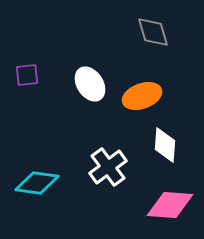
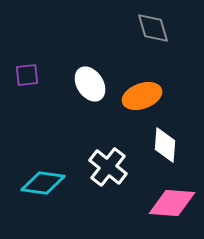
gray diamond: moved 4 px up
white cross: rotated 15 degrees counterclockwise
cyan diamond: moved 6 px right
pink diamond: moved 2 px right, 2 px up
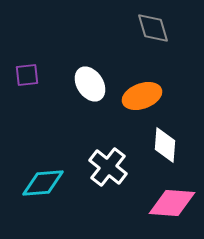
cyan diamond: rotated 12 degrees counterclockwise
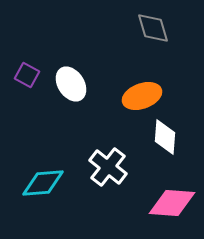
purple square: rotated 35 degrees clockwise
white ellipse: moved 19 px left
white diamond: moved 8 px up
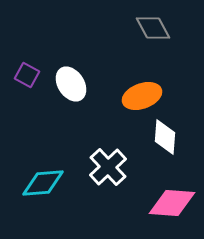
gray diamond: rotated 12 degrees counterclockwise
white cross: rotated 9 degrees clockwise
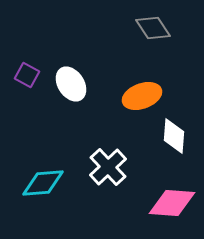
gray diamond: rotated 6 degrees counterclockwise
white diamond: moved 9 px right, 1 px up
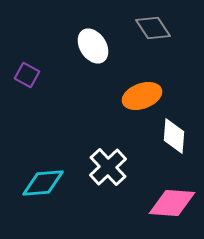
white ellipse: moved 22 px right, 38 px up
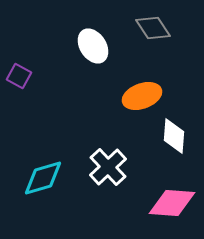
purple square: moved 8 px left, 1 px down
cyan diamond: moved 5 px up; rotated 12 degrees counterclockwise
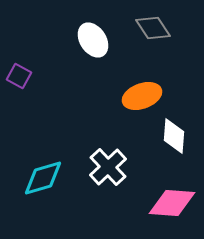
white ellipse: moved 6 px up
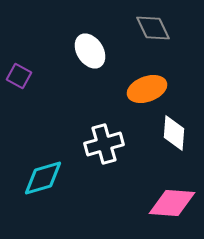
gray diamond: rotated 9 degrees clockwise
white ellipse: moved 3 px left, 11 px down
orange ellipse: moved 5 px right, 7 px up
white diamond: moved 3 px up
white cross: moved 4 px left, 23 px up; rotated 27 degrees clockwise
